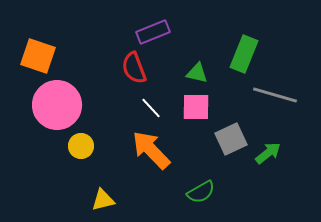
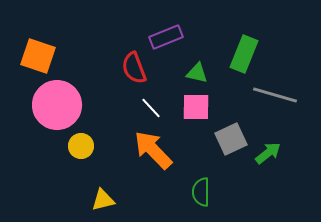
purple rectangle: moved 13 px right, 5 px down
orange arrow: moved 2 px right
green semicircle: rotated 120 degrees clockwise
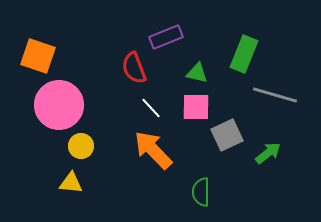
pink circle: moved 2 px right
gray square: moved 4 px left, 4 px up
yellow triangle: moved 32 px left, 17 px up; rotated 20 degrees clockwise
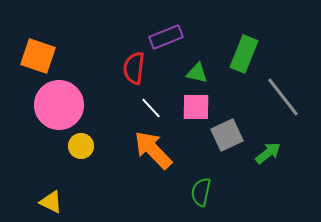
red semicircle: rotated 28 degrees clockwise
gray line: moved 8 px right, 2 px down; rotated 36 degrees clockwise
yellow triangle: moved 20 px left, 19 px down; rotated 20 degrees clockwise
green semicircle: rotated 12 degrees clockwise
